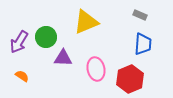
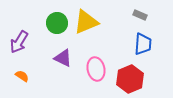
green circle: moved 11 px right, 14 px up
purple triangle: rotated 24 degrees clockwise
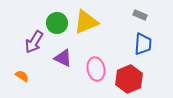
purple arrow: moved 15 px right
red hexagon: moved 1 px left
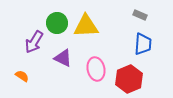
yellow triangle: moved 4 px down; rotated 20 degrees clockwise
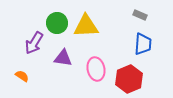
purple arrow: moved 1 px down
purple triangle: rotated 18 degrees counterclockwise
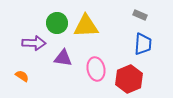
purple arrow: rotated 120 degrees counterclockwise
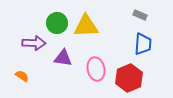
red hexagon: moved 1 px up
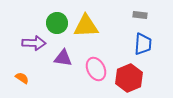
gray rectangle: rotated 16 degrees counterclockwise
pink ellipse: rotated 15 degrees counterclockwise
orange semicircle: moved 2 px down
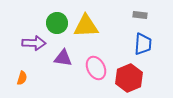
pink ellipse: moved 1 px up
orange semicircle: rotated 72 degrees clockwise
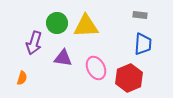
purple arrow: rotated 105 degrees clockwise
